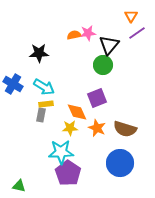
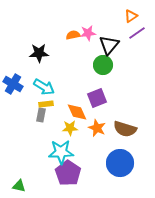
orange triangle: rotated 24 degrees clockwise
orange semicircle: moved 1 px left
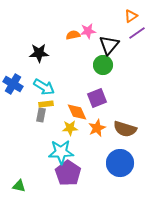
pink star: moved 2 px up
orange star: rotated 24 degrees clockwise
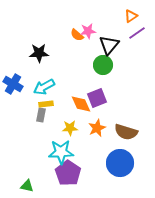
orange semicircle: moved 4 px right; rotated 128 degrees counterclockwise
cyan arrow: rotated 120 degrees clockwise
orange diamond: moved 4 px right, 8 px up
brown semicircle: moved 1 px right, 3 px down
green triangle: moved 8 px right
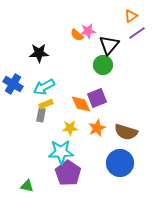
yellow rectangle: rotated 16 degrees counterclockwise
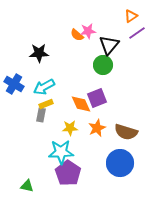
blue cross: moved 1 px right
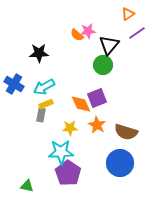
orange triangle: moved 3 px left, 2 px up
orange star: moved 3 px up; rotated 18 degrees counterclockwise
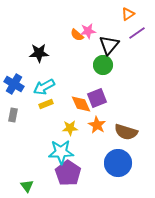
gray rectangle: moved 28 px left
blue circle: moved 2 px left
green triangle: rotated 40 degrees clockwise
